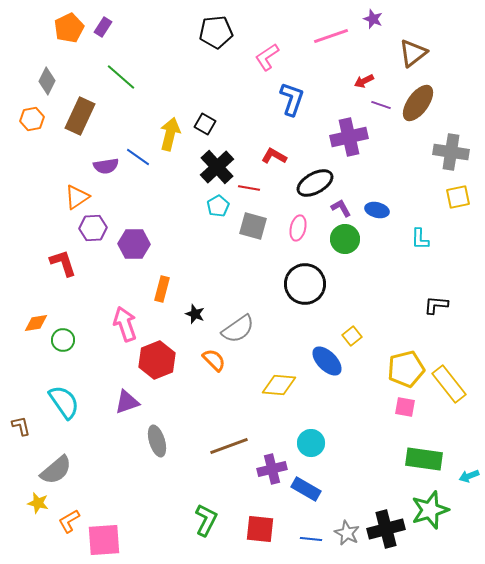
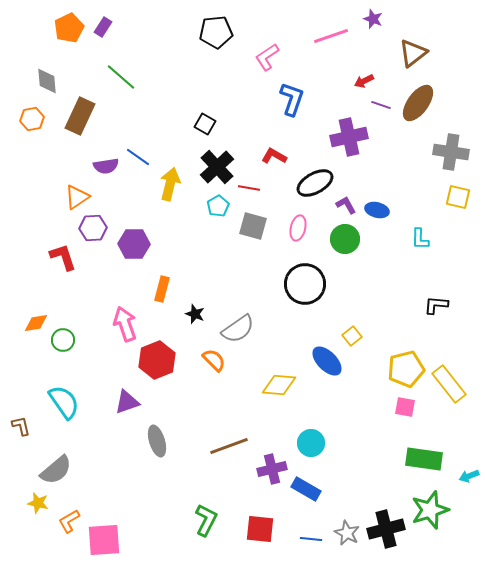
gray diamond at (47, 81): rotated 32 degrees counterclockwise
yellow arrow at (170, 134): moved 50 px down
yellow square at (458, 197): rotated 25 degrees clockwise
purple L-shape at (341, 208): moved 5 px right, 3 px up
red L-shape at (63, 263): moved 6 px up
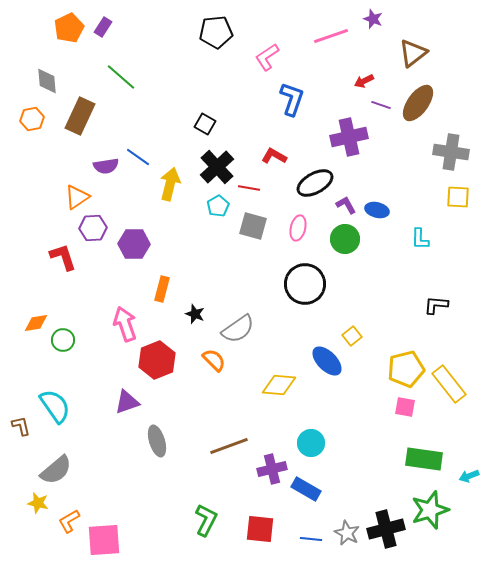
yellow square at (458, 197): rotated 10 degrees counterclockwise
cyan semicircle at (64, 402): moved 9 px left, 4 px down
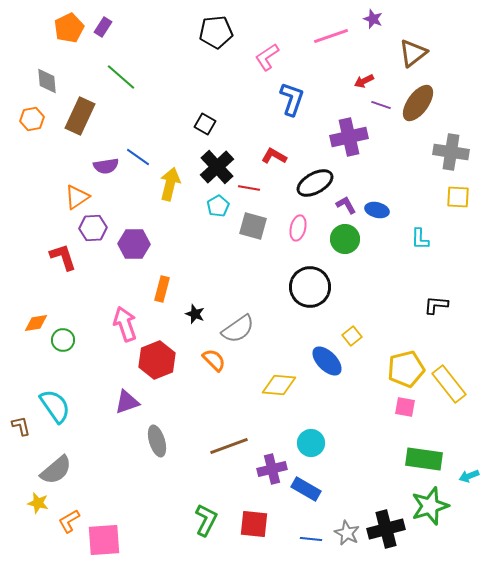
black circle at (305, 284): moved 5 px right, 3 px down
green star at (430, 510): moved 4 px up
red square at (260, 529): moved 6 px left, 5 px up
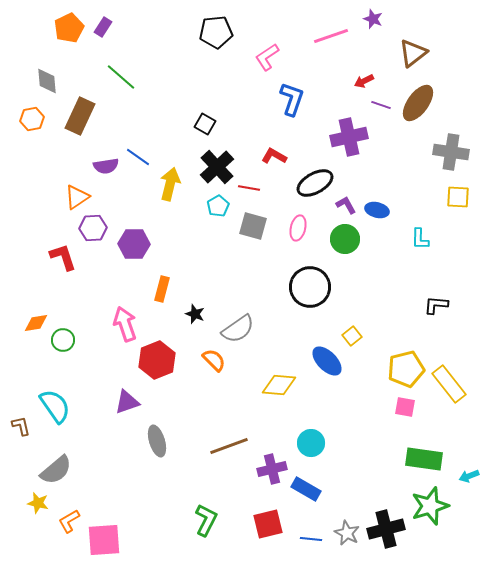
red square at (254, 524): moved 14 px right; rotated 20 degrees counterclockwise
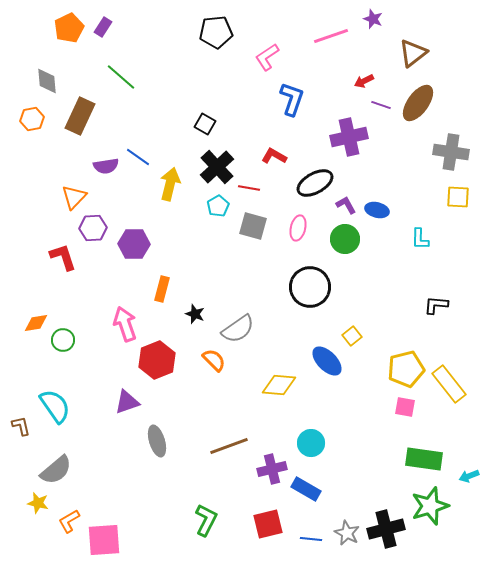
orange triangle at (77, 197): moved 3 px left; rotated 12 degrees counterclockwise
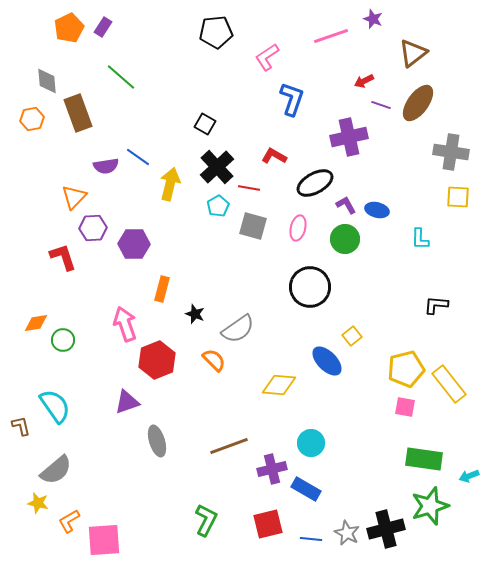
brown rectangle at (80, 116): moved 2 px left, 3 px up; rotated 45 degrees counterclockwise
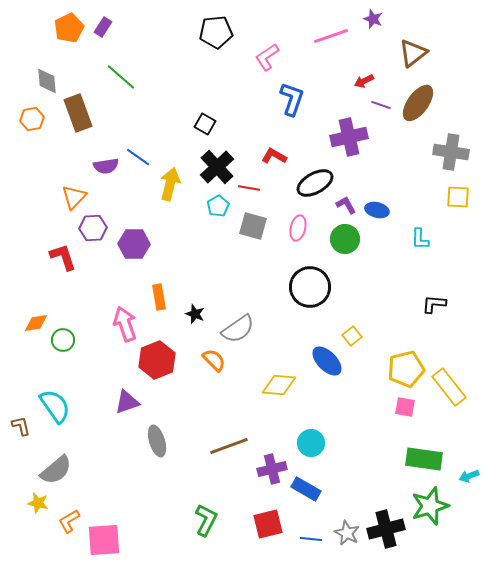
orange rectangle at (162, 289): moved 3 px left, 8 px down; rotated 25 degrees counterclockwise
black L-shape at (436, 305): moved 2 px left, 1 px up
yellow rectangle at (449, 384): moved 3 px down
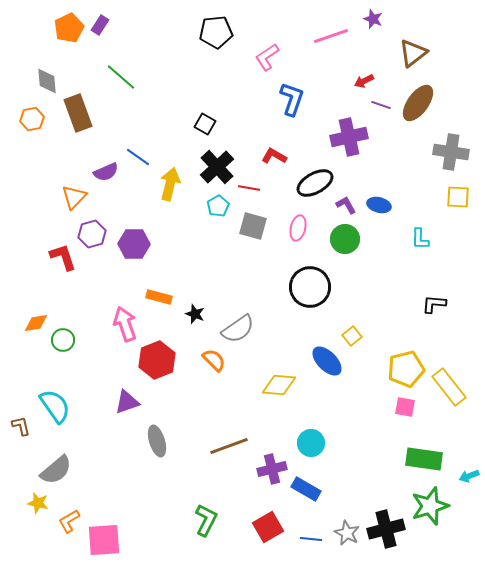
purple rectangle at (103, 27): moved 3 px left, 2 px up
purple semicircle at (106, 166): moved 6 px down; rotated 15 degrees counterclockwise
blue ellipse at (377, 210): moved 2 px right, 5 px up
purple hexagon at (93, 228): moved 1 px left, 6 px down; rotated 12 degrees counterclockwise
orange rectangle at (159, 297): rotated 65 degrees counterclockwise
red square at (268, 524): moved 3 px down; rotated 16 degrees counterclockwise
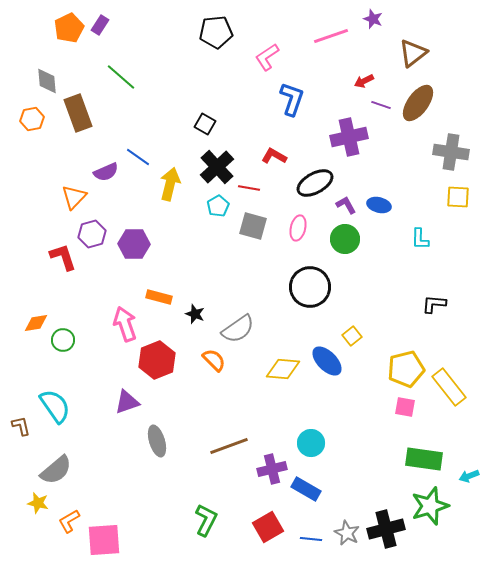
yellow diamond at (279, 385): moved 4 px right, 16 px up
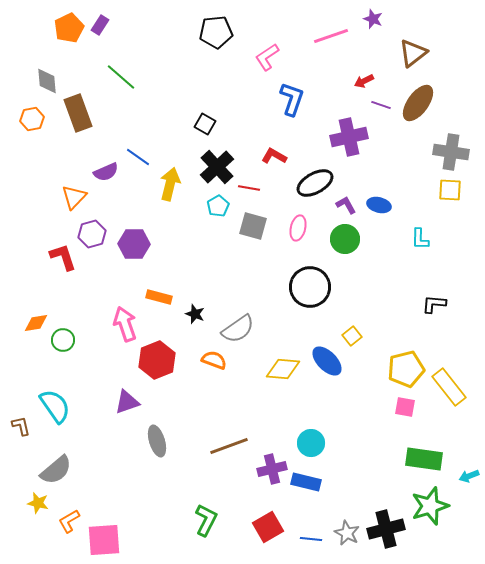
yellow square at (458, 197): moved 8 px left, 7 px up
orange semicircle at (214, 360): rotated 25 degrees counterclockwise
blue rectangle at (306, 489): moved 7 px up; rotated 16 degrees counterclockwise
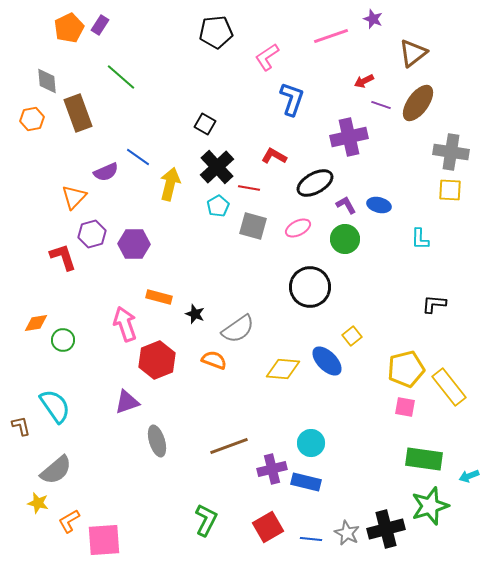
pink ellipse at (298, 228): rotated 50 degrees clockwise
